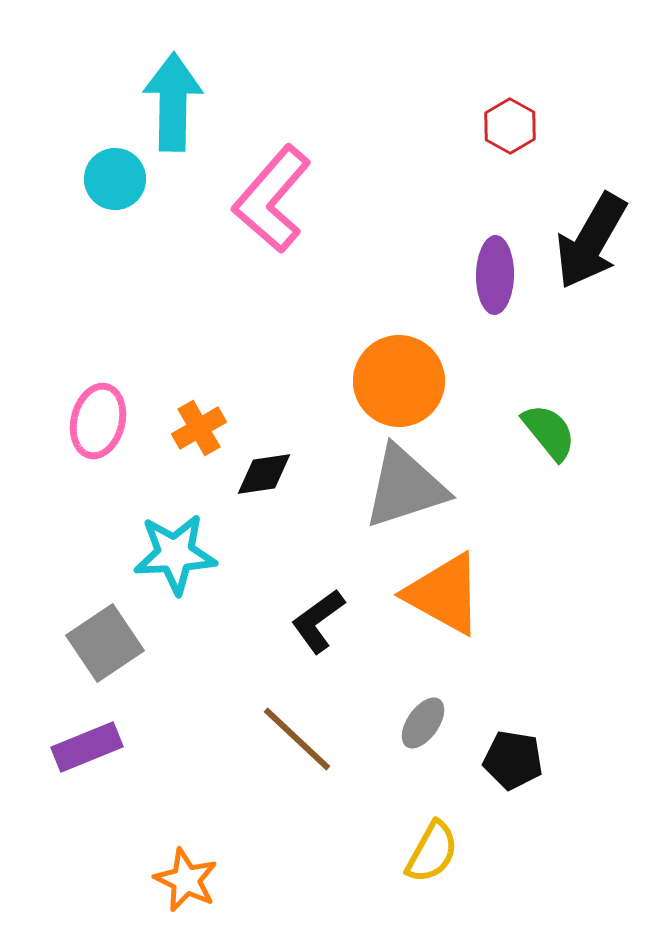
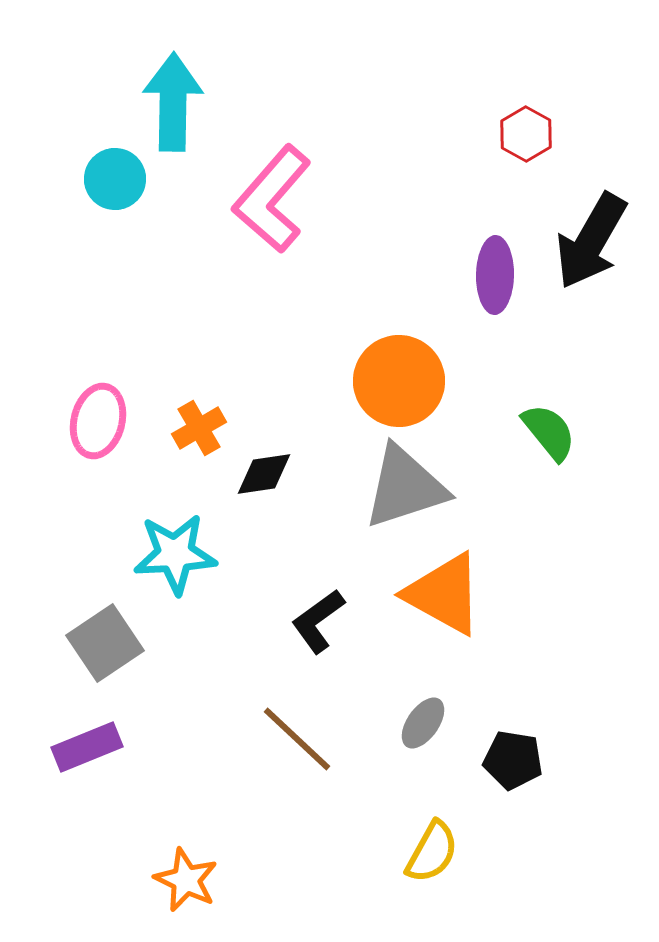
red hexagon: moved 16 px right, 8 px down
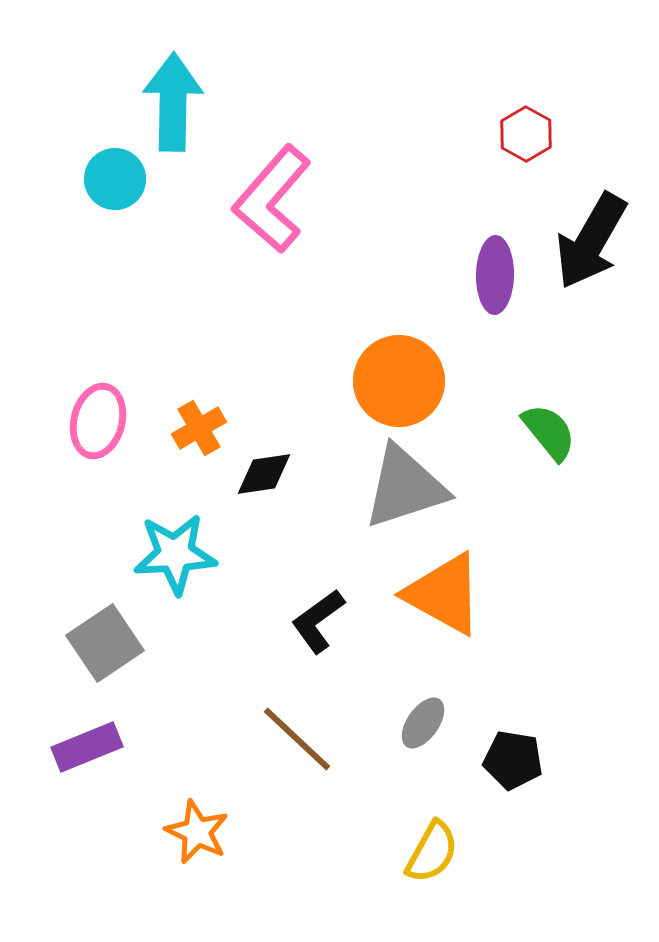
orange star: moved 11 px right, 48 px up
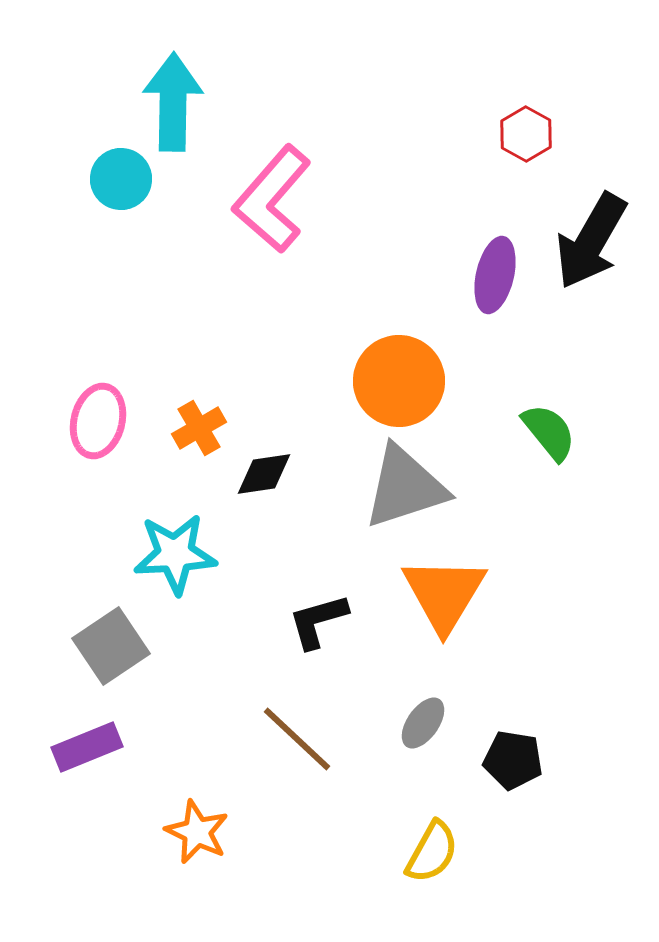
cyan circle: moved 6 px right
purple ellipse: rotated 12 degrees clockwise
orange triangle: rotated 32 degrees clockwise
black L-shape: rotated 20 degrees clockwise
gray square: moved 6 px right, 3 px down
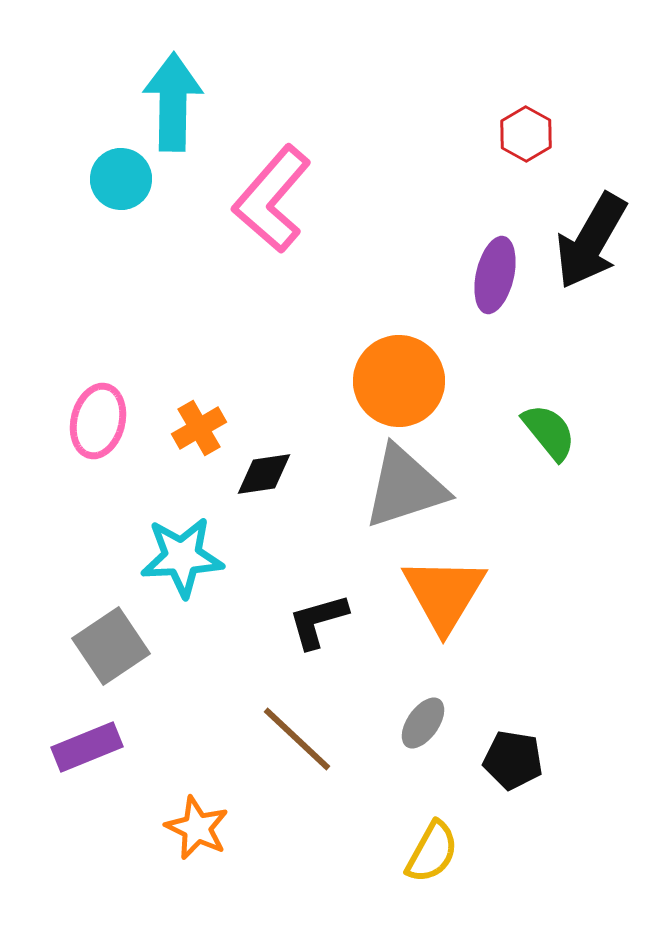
cyan star: moved 7 px right, 3 px down
orange star: moved 4 px up
